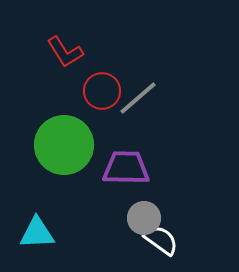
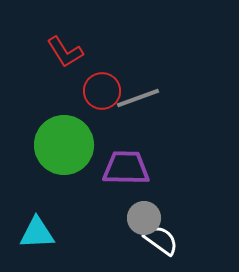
gray line: rotated 21 degrees clockwise
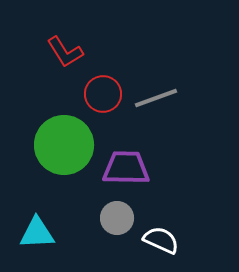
red circle: moved 1 px right, 3 px down
gray line: moved 18 px right
gray circle: moved 27 px left
white semicircle: rotated 12 degrees counterclockwise
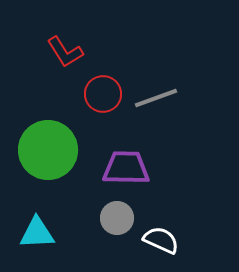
green circle: moved 16 px left, 5 px down
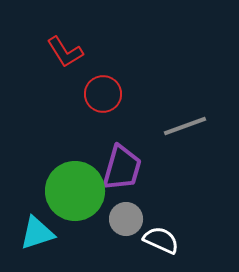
gray line: moved 29 px right, 28 px down
green circle: moved 27 px right, 41 px down
purple trapezoid: moved 4 px left; rotated 105 degrees clockwise
gray circle: moved 9 px right, 1 px down
cyan triangle: rotated 15 degrees counterclockwise
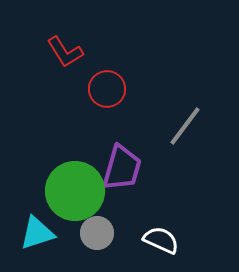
red circle: moved 4 px right, 5 px up
gray line: rotated 33 degrees counterclockwise
gray circle: moved 29 px left, 14 px down
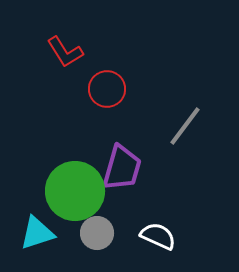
white semicircle: moved 3 px left, 4 px up
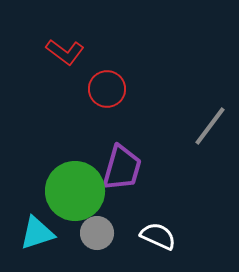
red L-shape: rotated 21 degrees counterclockwise
gray line: moved 25 px right
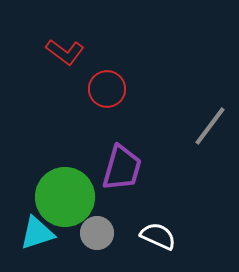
green circle: moved 10 px left, 6 px down
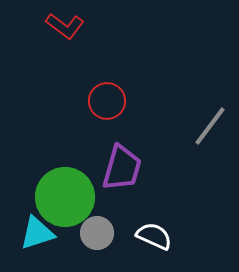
red L-shape: moved 26 px up
red circle: moved 12 px down
white semicircle: moved 4 px left
